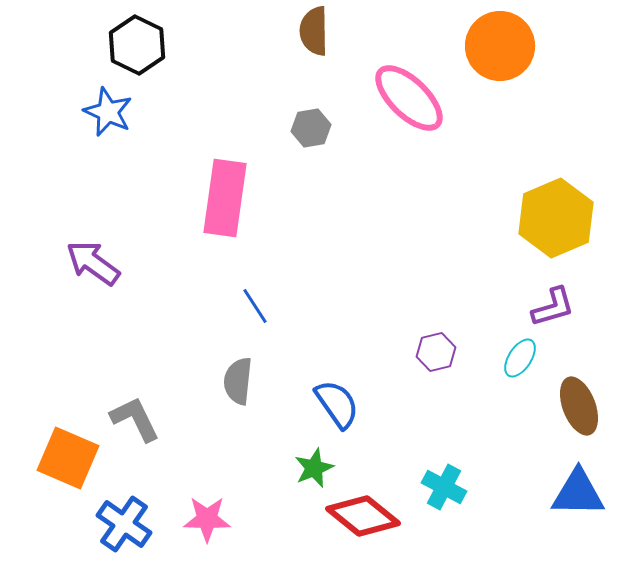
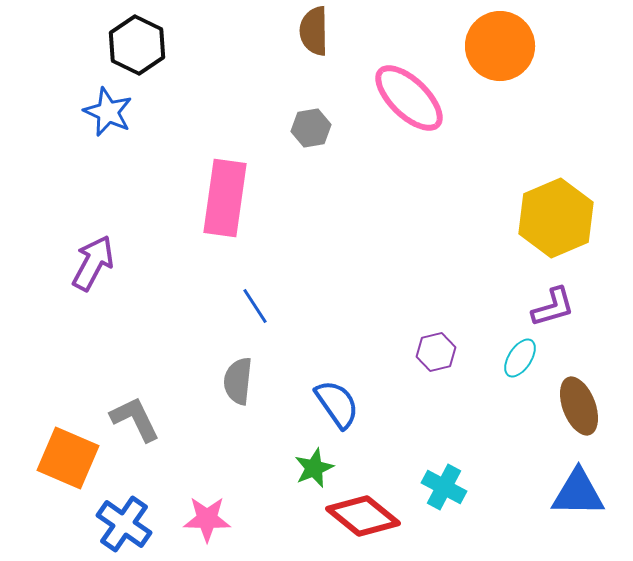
purple arrow: rotated 82 degrees clockwise
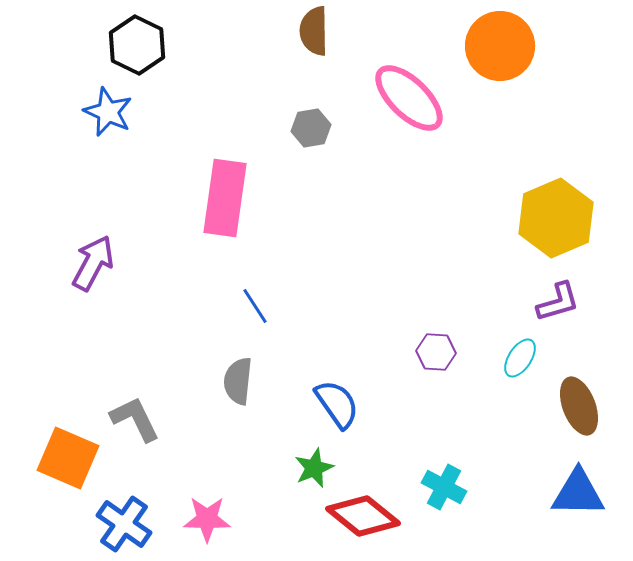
purple L-shape: moved 5 px right, 5 px up
purple hexagon: rotated 18 degrees clockwise
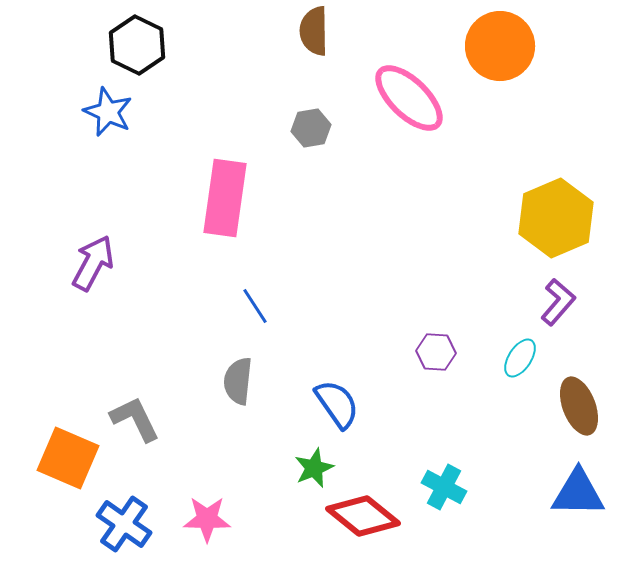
purple L-shape: rotated 33 degrees counterclockwise
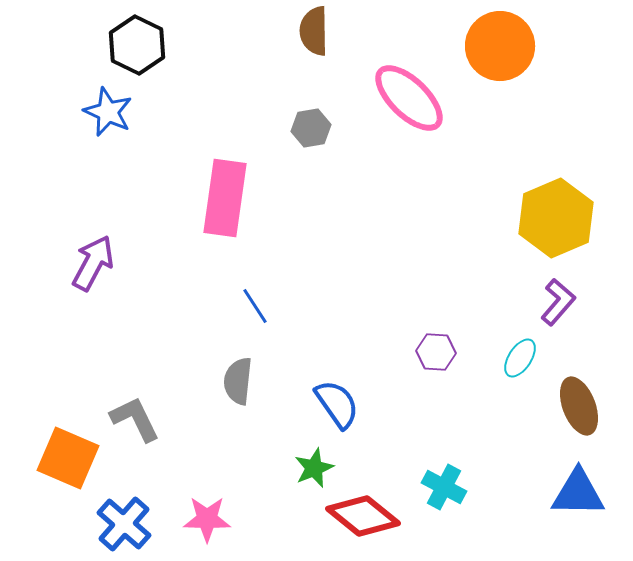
blue cross: rotated 6 degrees clockwise
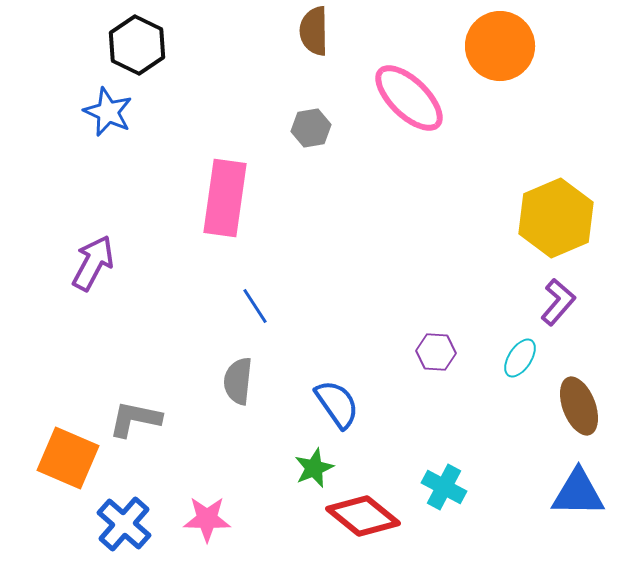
gray L-shape: rotated 52 degrees counterclockwise
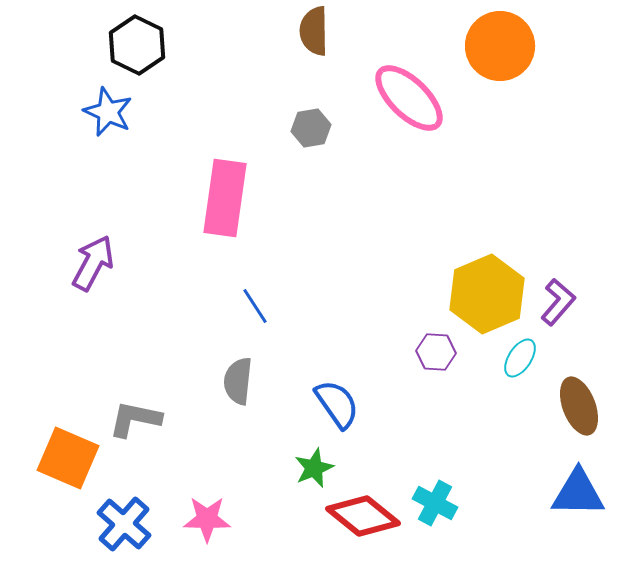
yellow hexagon: moved 69 px left, 76 px down
cyan cross: moved 9 px left, 16 px down
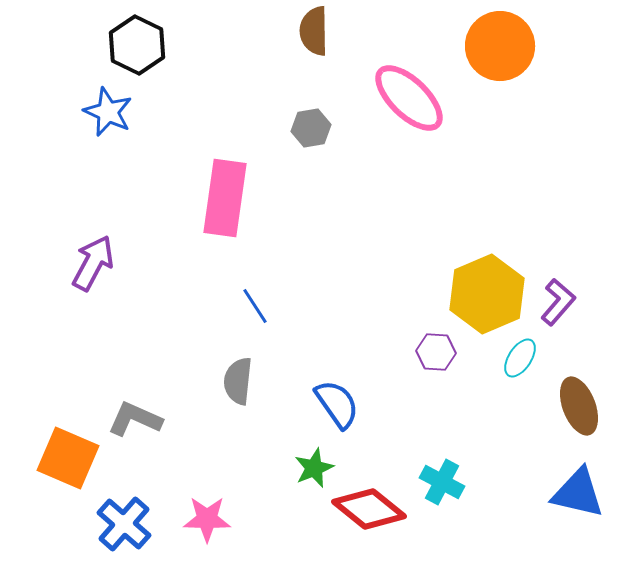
gray L-shape: rotated 12 degrees clockwise
blue triangle: rotated 12 degrees clockwise
cyan cross: moved 7 px right, 21 px up
red diamond: moved 6 px right, 7 px up
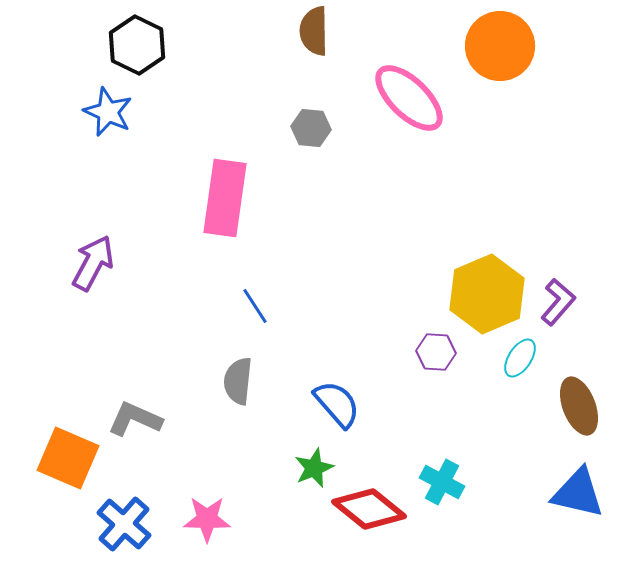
gray hexagon: rotated 15 degrees clockwise
blue semicircle: rotated 6 degrees counterclockwise
